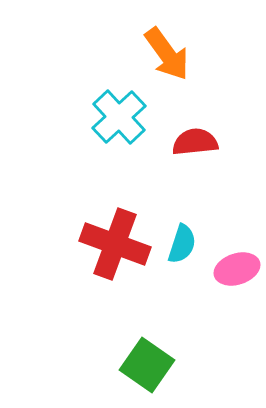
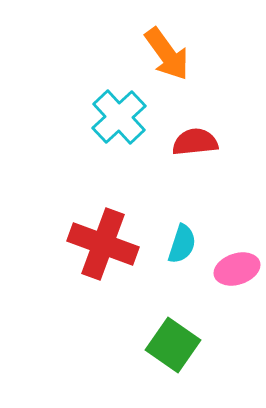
red cross: moved 12 px left
green square: moved 26 px right, 20 px up
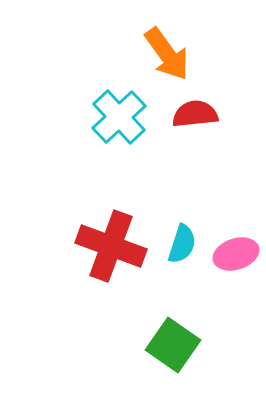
red semicircle: moved 28 px up
red cross: moved 8 px right, 2 px down
pink ellipse: moved 1 px left, 15 px up
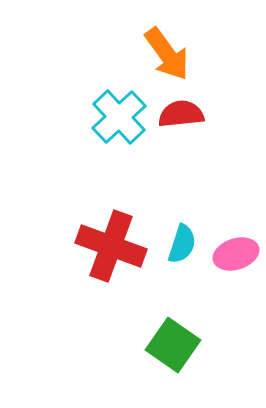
red semicircle: moved 14 px left
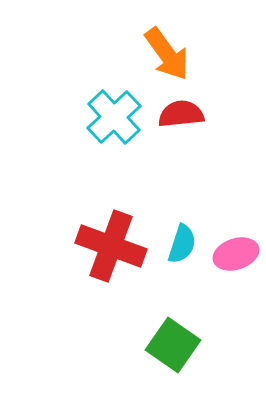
cyan cross: moved 5 px left
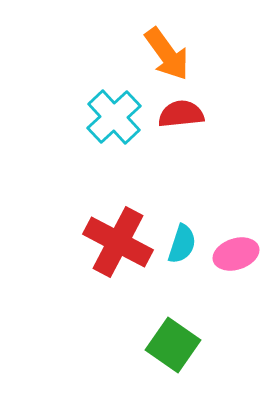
red cross: moved 7 px right, 4 px up; rotated 8 degrees clockwise
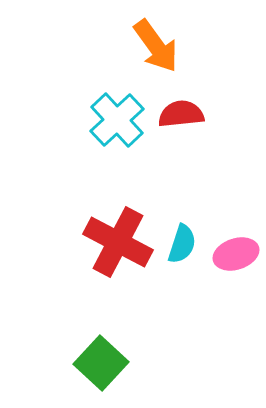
orange arrow: moved 11 px left, 8 px up
cyan cross: moved 3 px right, 3 px down
green square: moved 72 px left, 18 px down; rotated 8 degrees clockwise
